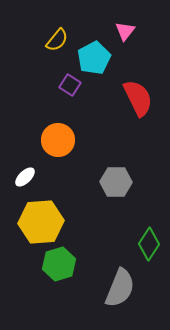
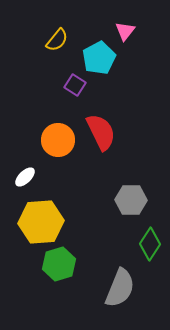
cyan pentagon: moved 5 px right
purple square: moved 5 px right
red semicircle: moved 37 px left, 34 px down
gray hexagon: moved 15 px right, 18 px down
green diamond: moved 1 px right
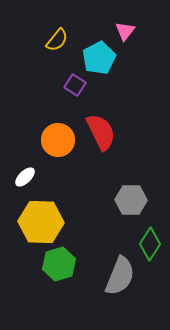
yellow hexagon: rotated 6 degrees clockwise
gray semicircle: moved 12 px up
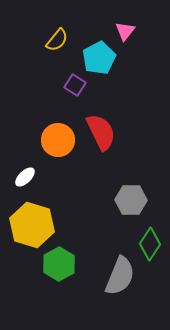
yellow hexagon: moved 9 px left, 3 px down; rotated 15 degrees clockwise
green hexagon: rotated 12 degrees counterclockwise
